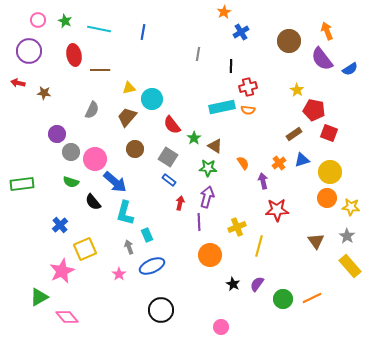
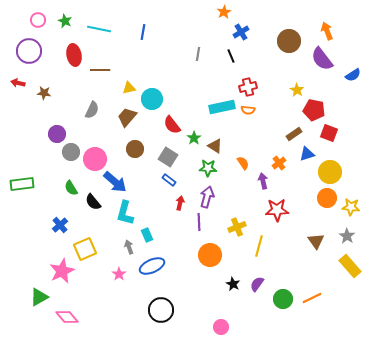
black line at (231, 66): moved 10 px up; rotated 24 degrees counterclockwise
blue semicircle at (350, 69): moved 3 px right, 6 px down
blue triangle at (302, 160): moved 5 px right, 6 px up
green semicircle at (71, 182): moved 6 px down; rotated 42 degrees clockwise
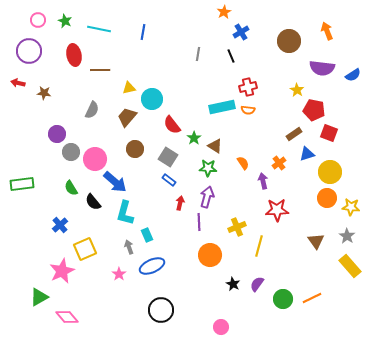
purple semicircle at (322, 59): moved 9 px down; rotated 45 degrees counterclockwise
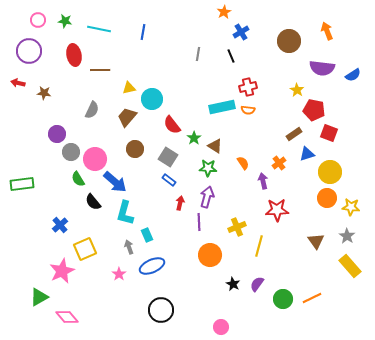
green star at (65, 21): rotated 16 degrees counterclockwise
green semicircle at (71, 188): moved 7 px right, 9 px up
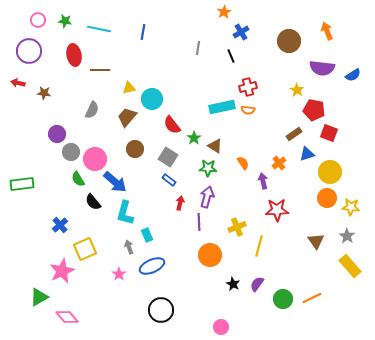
gray line at (198, 54): moved 6 px up
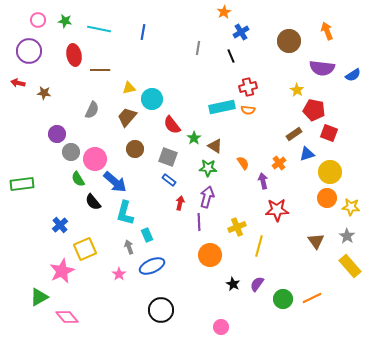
gray square at (168, 157): rotated 12 degrees counterclockwise
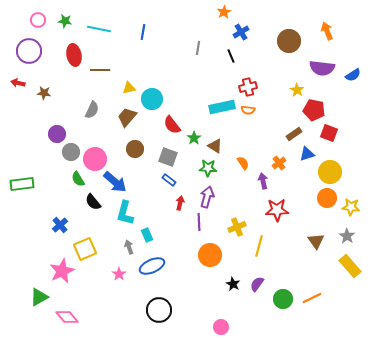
black circle at (161, 310): moved 2 px left
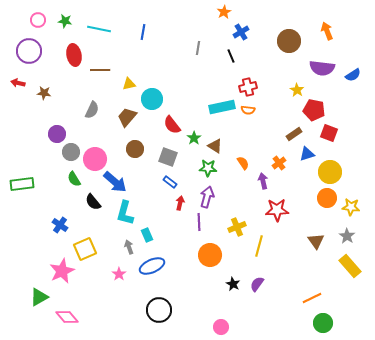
yellow triangle at (129, 88): moved 4 px up
green semicircle at (78, 179): moved 4 px left
blue rectangle at (169, 180): moved 1 px right, 2 px down
blue cross at (60, 225): rotated 14 degrees counterclockwise
green circle at (283, 299): moved 40 px right, 24 px down
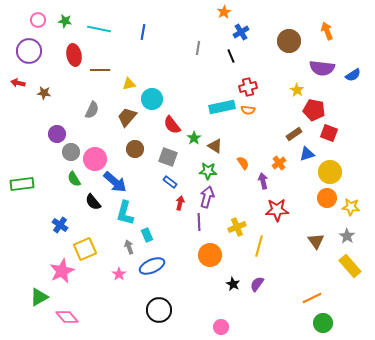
green star at (208, 168): moved 3 px down
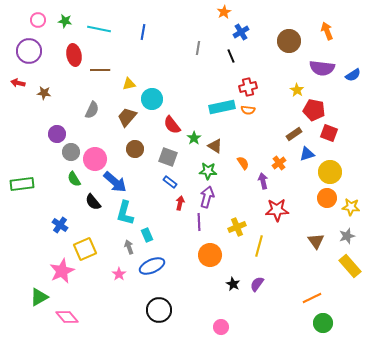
gray star at (347, 236): rotated 21 degrees clockwise
